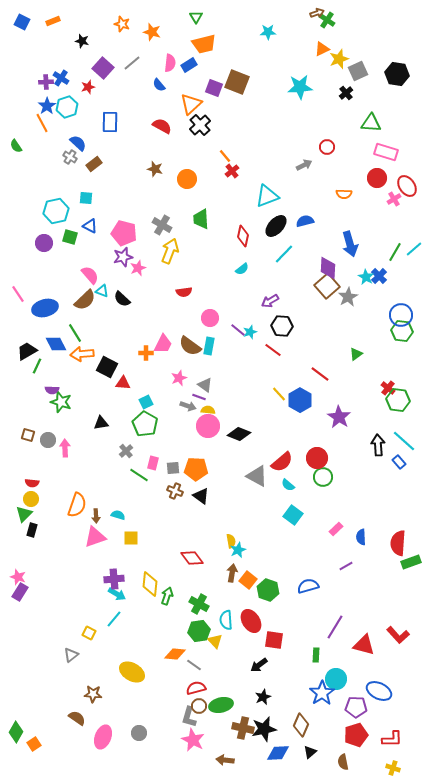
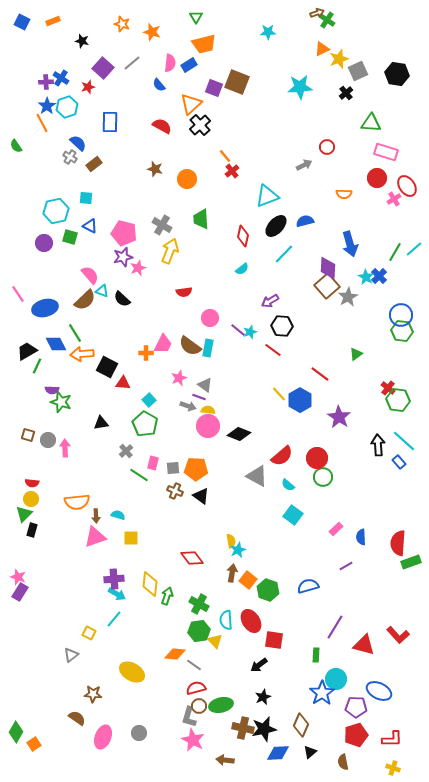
cyan rectangle at (209, 346): moved 1 px left, 2 px down
cyan square at (146, 402): moved 3 px right, 2 px up; rotated 16 degrees counterclockwise
red semicircle at (282, 462): moved 6 px up
orange semicircle at (77, 505): moved 3 px up; rotated 65 degrees clockwise
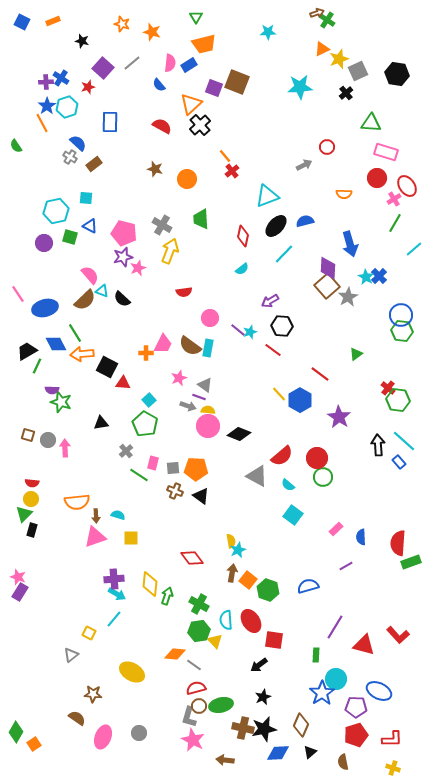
green line at (395, 252): moved 29 px up
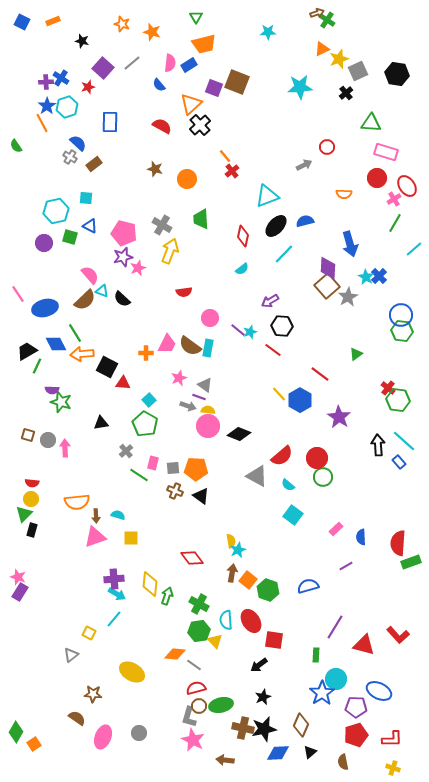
pink trapezoid at (163, 344): moved 4 px right
